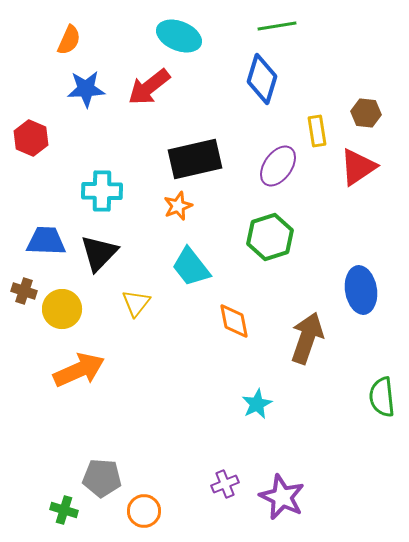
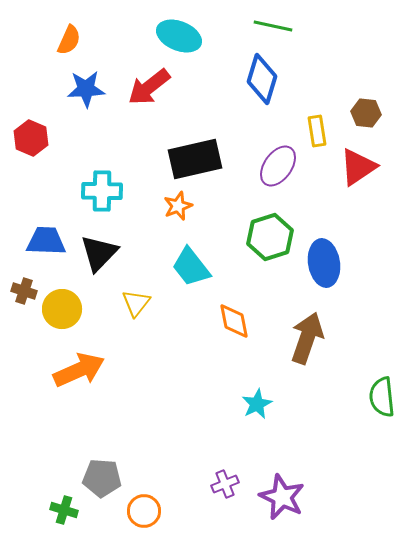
green line: moved 4 px left; rotated 21 degrees clockwise
blue ellipse: moved 37 px left, 27 px up
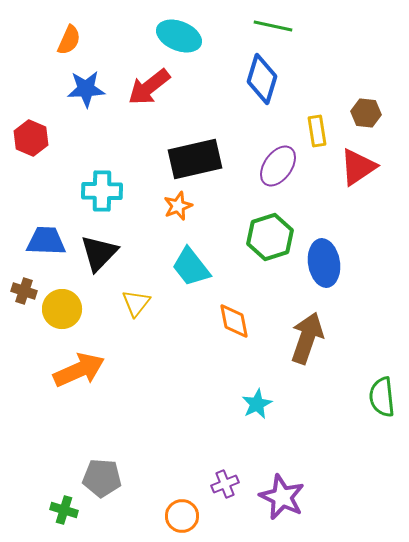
orange circle: moved 38 px right, 5 px down
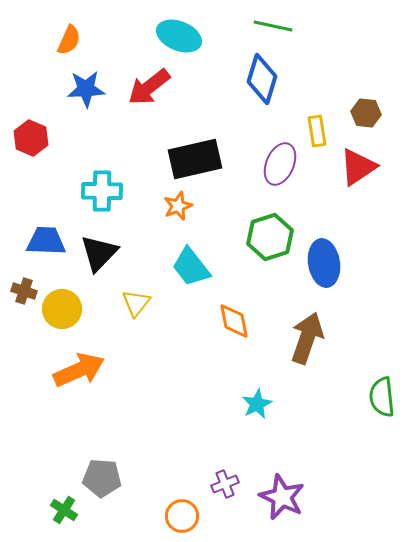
purple ellipse: moved 2 px right, 2 px up; rotated 12 degrees counterclockwise
green cross: rotated 16 degrees clockwise
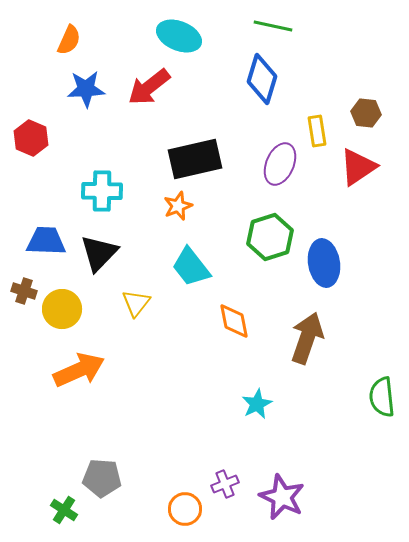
orange circle: moved 3 px right, 7 px up
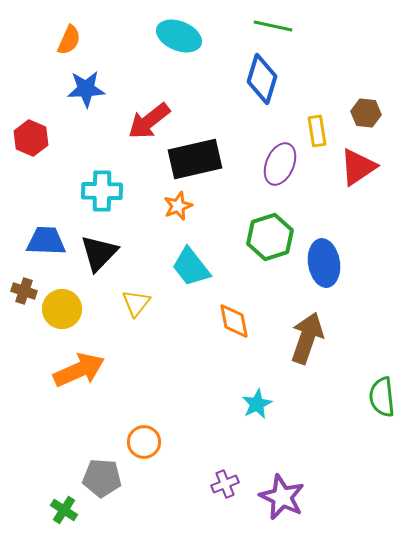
red arrow: moved 34 px down
orange circle: moved 41 px left, 67 px up
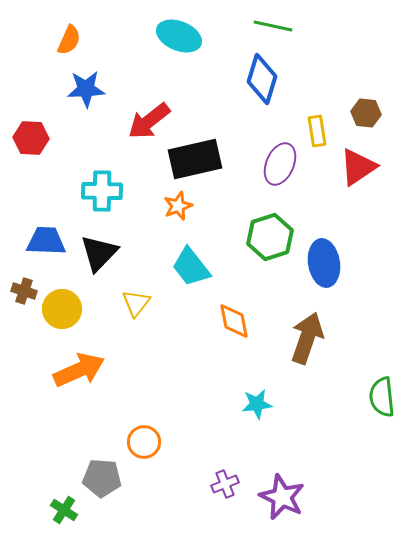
red hexagon: rotated 20 degrees counterclockwise
cyan star: rotated 20 degrees clockwise
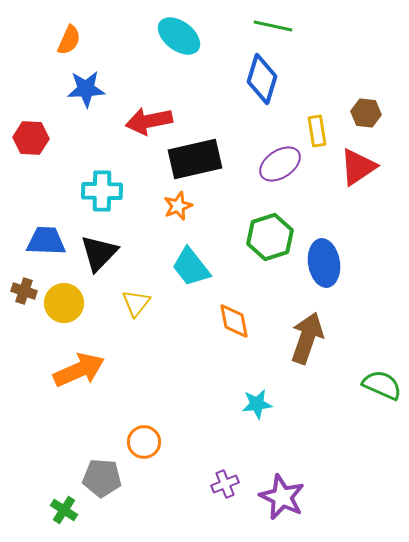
cyan ellipse: rotated 15 degrees clockwise
red arrow: rotated 27 degrees clockwise
purple ellipse: rotated 33 degrees clockwise
yellow circle: moved 2 px right, 6 px up
green semicircle: moved 12 px up; rotated 120 degrees clockwise
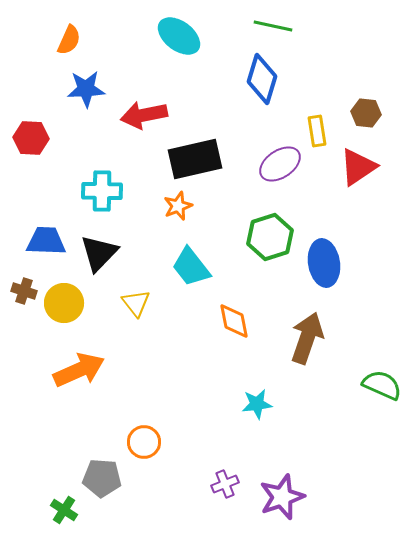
red arrow: moved 5 px left, 6 px up
yellow triangle: rotated 16 degrees counterclockwise
purple star: rotated 27 degrees clockwise
